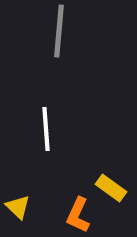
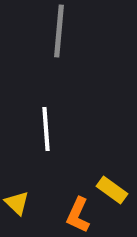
yellow rectangle: moved 1 px right, 2 px down
yellow triangle: moved 1 px left, 4 px up
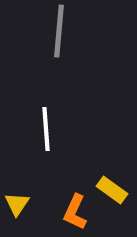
yellow triangle: moved 1 px down; rotated 20 degrees clockwise
orange L-shape: moved 3 px left, 3 px up
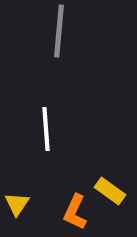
yellow rectangle: moved 2 px left, 1 px down
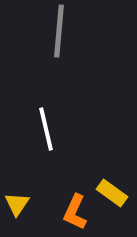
white line: rotated 9 degrees counterclockwise
yellow rectangle: moved 2 px right, 2 px down
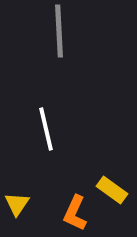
gray line: rotated 8 degrees counterclockwise
yellow rectangle: moved 3 px up
orange L-shape: moved 1 px down
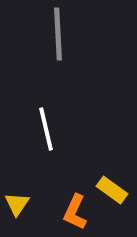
gray line: moved 1 px left, 3 px down
orange L-shape: moved 1 px up
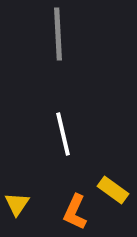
white line: moved 17 px right, 5 px down
yellow rectangle: moved 1 px right
